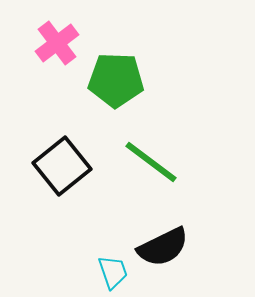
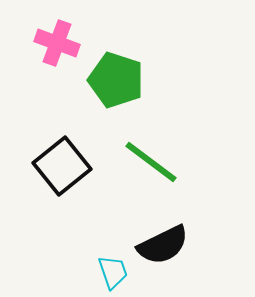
pink cross: rotated 33 degrees counterclockwise
green pentagon: rotated 16 degrees clockwise
black semicircle: moved 2 px up
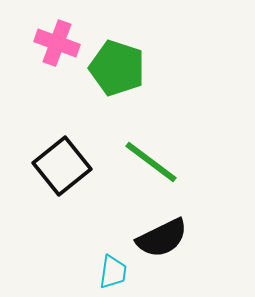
green pentagon: moved 1 px right, 12 px up
black semicircle: moved 1 px left, 7 px up
cyan trapezoid: rotated 27 degrees clockwise
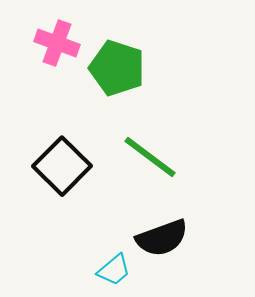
green line: moved 1 px left, 5 px up
black square: rotated 6 degrees counterclockwise
black semicircle: rotated 6 degrees clockwise
cyan trapezoid: moved 1 px right, 2 px up; rotated 42 degrees clockwise
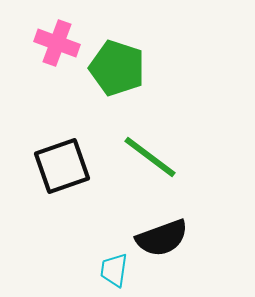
black square: rotated 26 degrees clockwise
cyan trapezoid: rotated 138 degrees clockwise
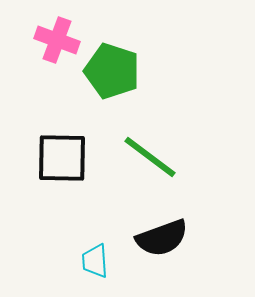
pink cross: moved 3 px up
green pentagon: moved 5 px left, 3 px down
black square: moved 8 px up; rotated 20 degrees clockwise
cyan trapezoid: moved 19 px left, 9 px up; rotated 12 degrees counterclockwise
